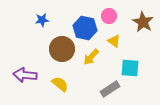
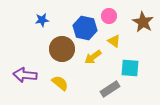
yellow arrow: moved 2 px right; rotated 12 degrees clockwise
yellow semicircle: moved 1 px up
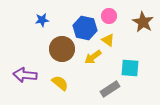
yellow triangle: moved 6 px left, 1 px up
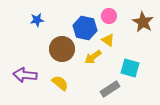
blue star: moved 5 px left
cyan square: rotated 12 degrees clockwise
